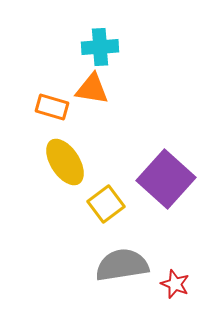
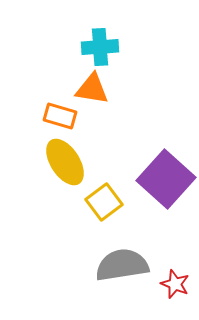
orange rectangle: moved 8 px right, 9 px down
yellow square: moved 2 px left, 2 px up
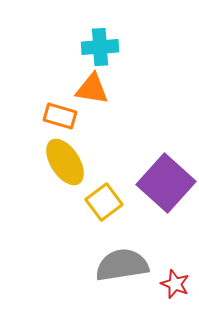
purple square: moved 4 px down
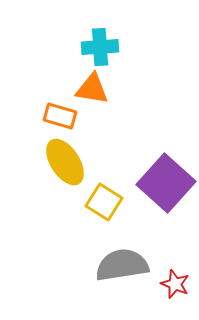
yellow square: rotated 21 degrees counterclockwise
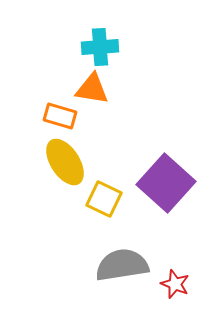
yellow square: moved 3 px up; rotated 6 degrees counterclockwise
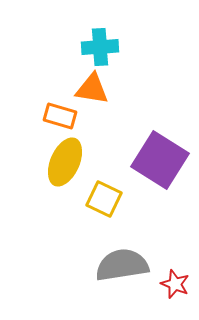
yellow ellipse: rotated 57 degrees clockwise
purple square: moved 6 px left, 23 px up; rotated 10 degrees counterclockwise
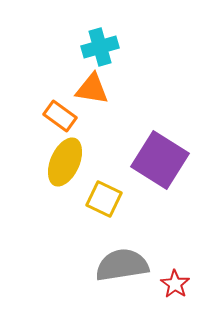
cyan cross: rotated 12 degrees counterclockwise
orange rectangle: rotated 20 degrees clockwise
red star: rotated 12 degrees clockwise
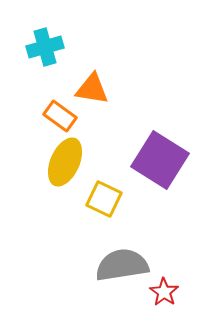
cyan cross: moved 55 px left
red star: moved 11 px left, 8 px down
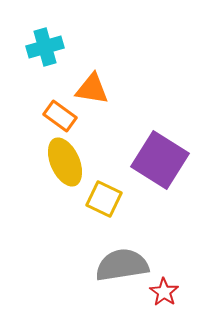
yellow ellipse: rotated 48 degrees counterclockwise
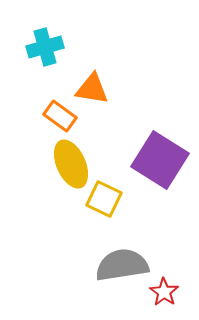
yellow ellipse: moved 6 px right, 2 px down
